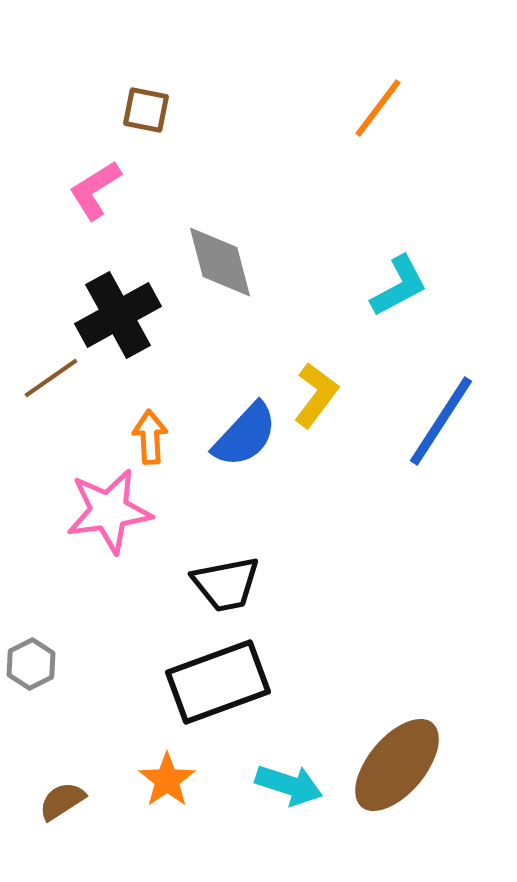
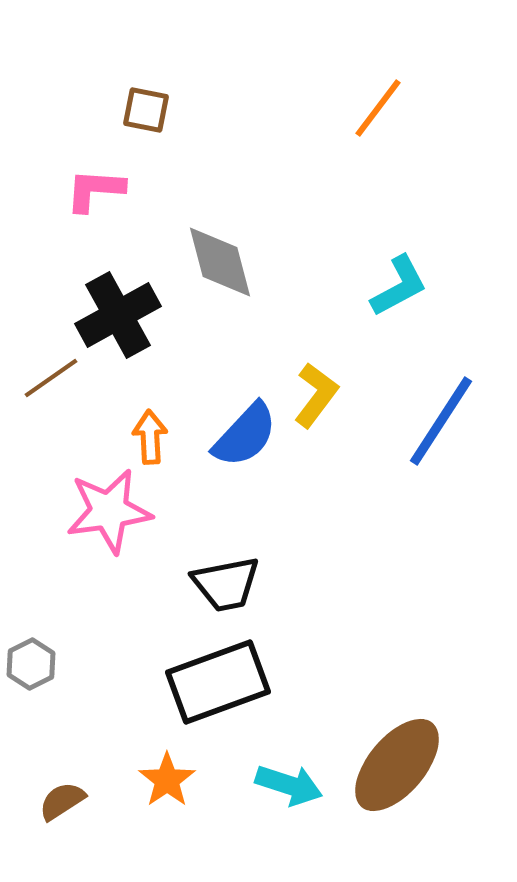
pink L-shape: rotated 36 degrees clockwise
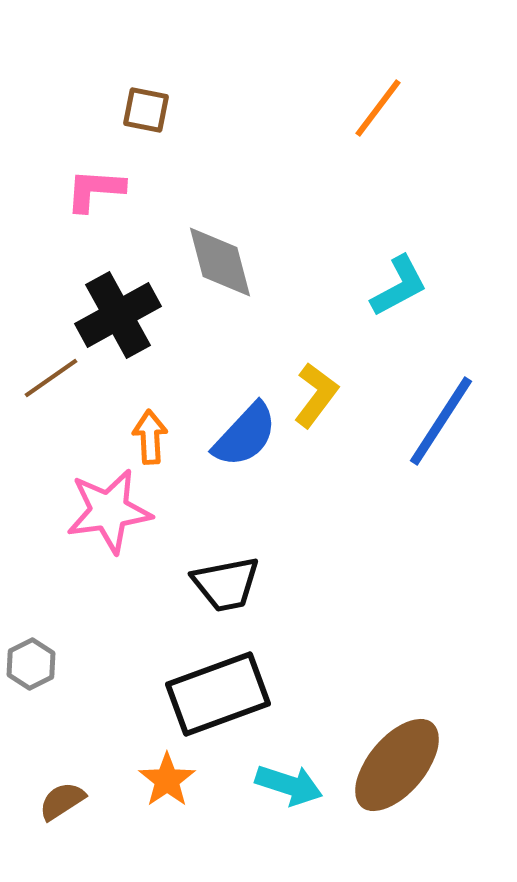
black rectangle: moved 12 px down
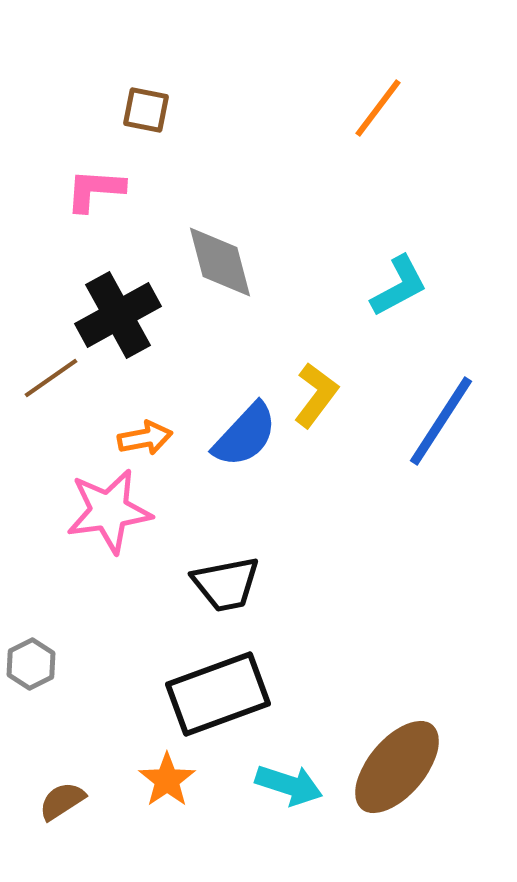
orange arrow: moved 5 px left, 1 px down; rotated 82 degrees clockwise
brown ellipse: moved 2 px down
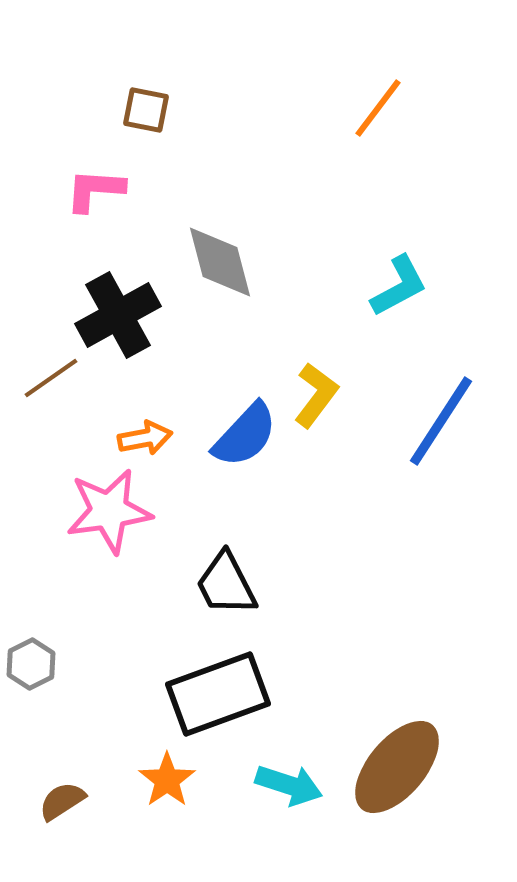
black trapezoid: rotated 74 degrees clockwise
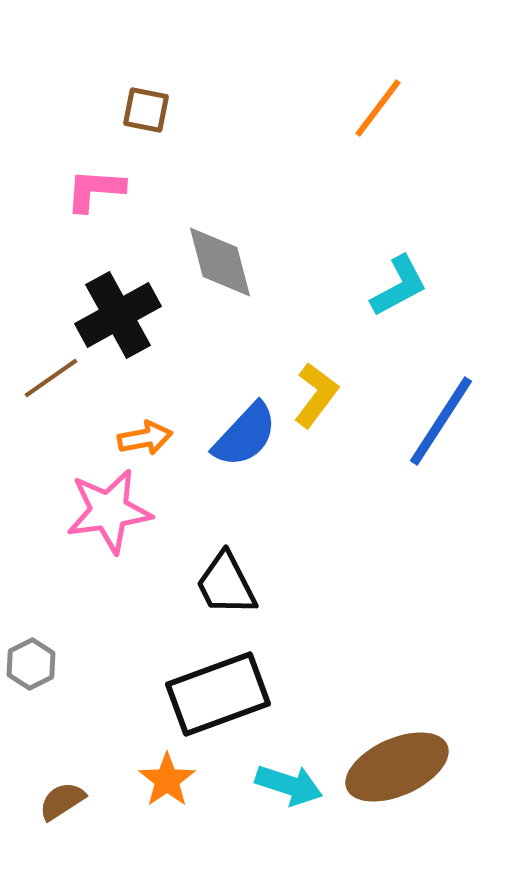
brown ellipse: rotated 26 degrees clockwise
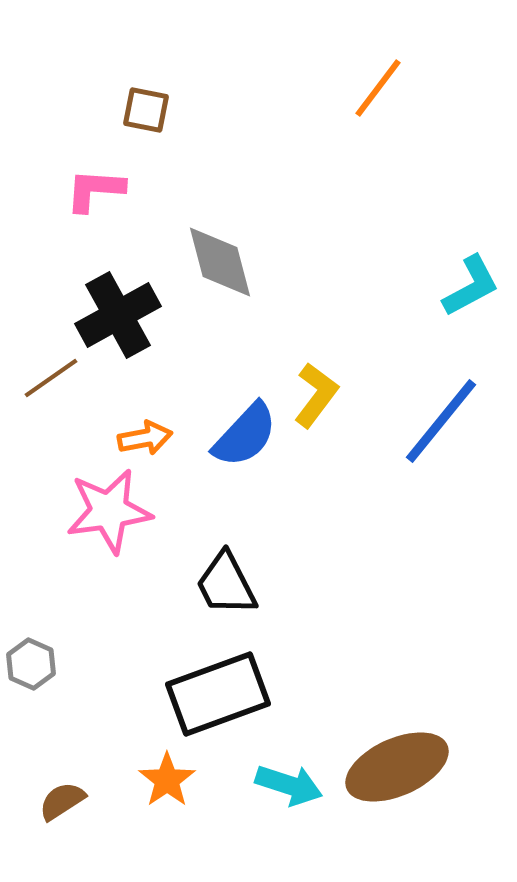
orange line: moved 20 px up
cyan L-shape: moved 72 px right
blue line: rotated 6 degrees clockwise
gray hexagon: rotated 9 degrees counterclockwise
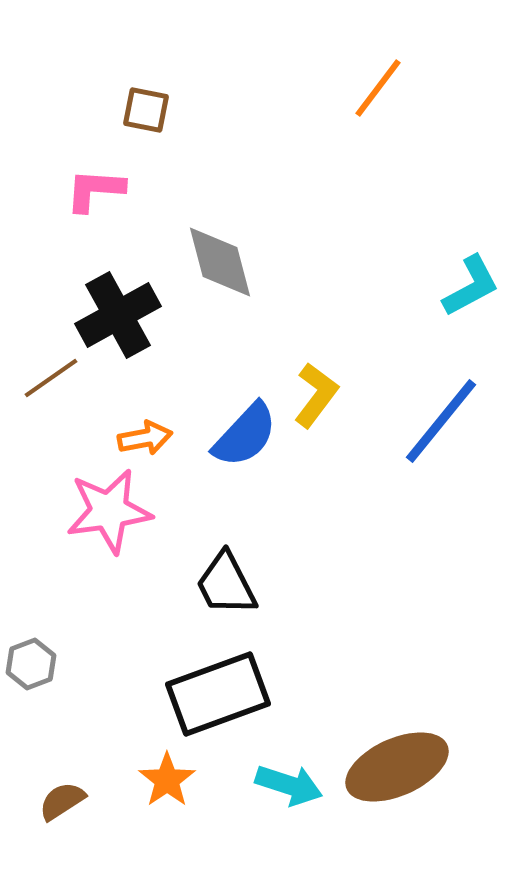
gray hexagon: rotated 15 degrees clockwise
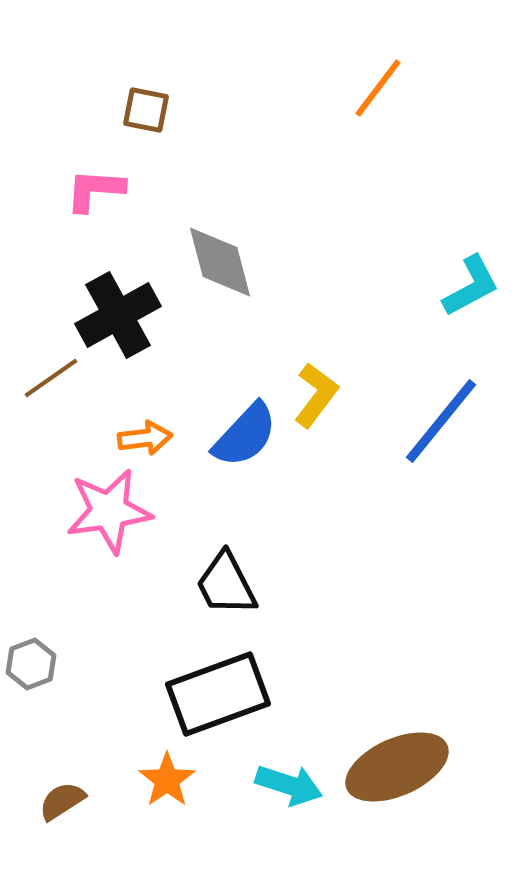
orange arrow: rotated 4 degrees clockwise
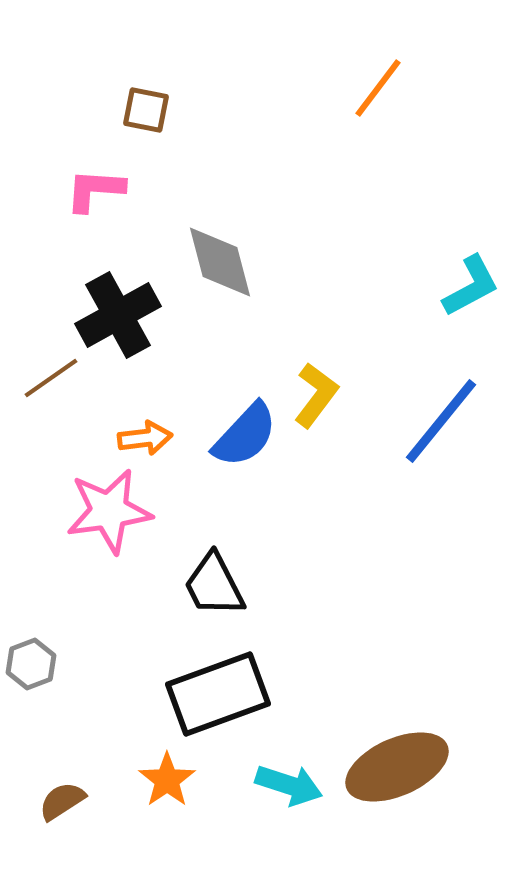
black trapezoid: moved 12 px left, 1 px down
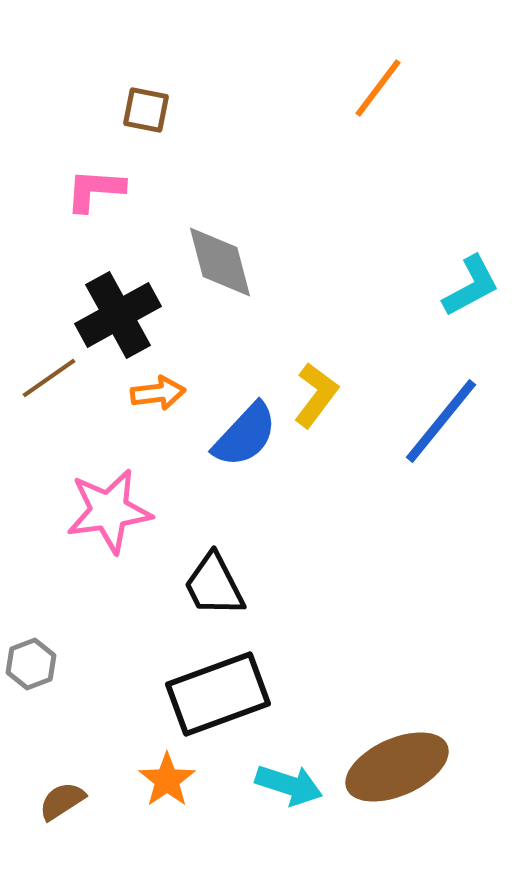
brown line: moved 2 px left
orange arrow: moved 13 px right, 45 px up
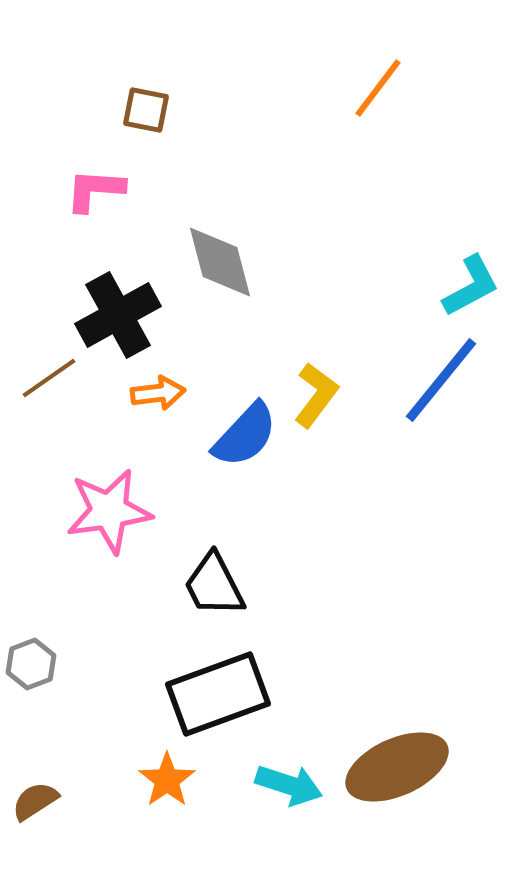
blue line: moved 41 px up
brown semicircle: moved 27 px left
